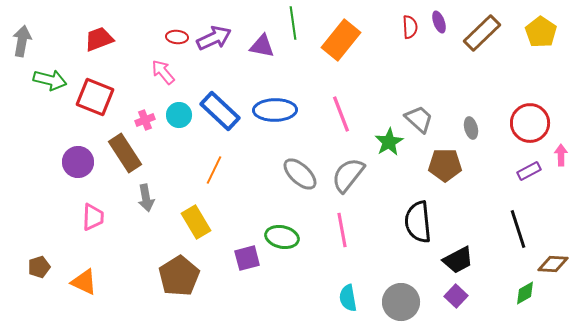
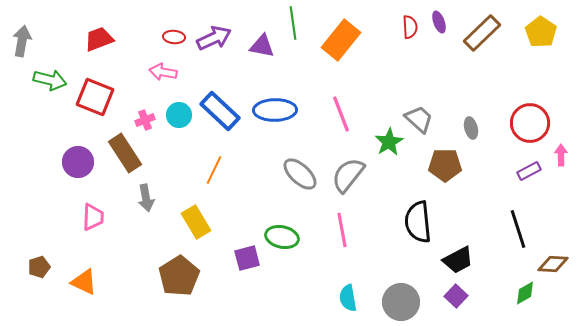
red ellipse at (177, 37): moved 3 px left
pink arrow at (163, 72): rotated 40 degrees counterclockwise
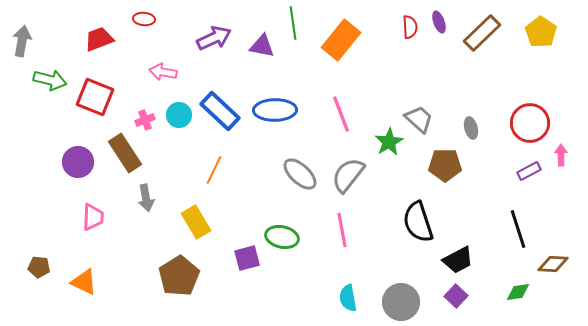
red ellipse at (174, 37): moved 30 px left, 18 px up
black semicircle at (418, 222): rotated 12 degrees counterclockwise
brown pentagon at (39, 267): rotated 25 degrees clockwise
green diamond at (525, 293): moved 7 px left, 1 px up; rotated 20 degrees clockwise
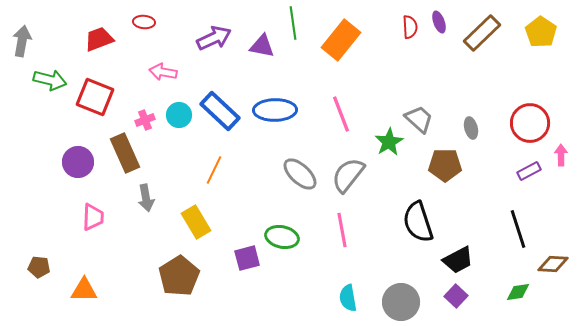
red ellipse at (144, 19): moved 3 px down
brown rectangle at (125, 153): rotated 9 degrees clockwise
orange triangle at (84, 282): moved 8 px down; rotated 24 degrees counterclockwise
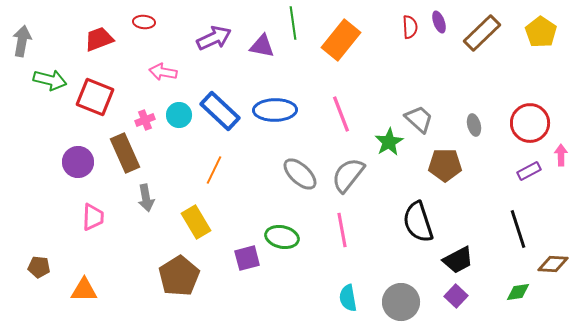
gray ellipse at (471, 128): moved 3 px right, 3 px up
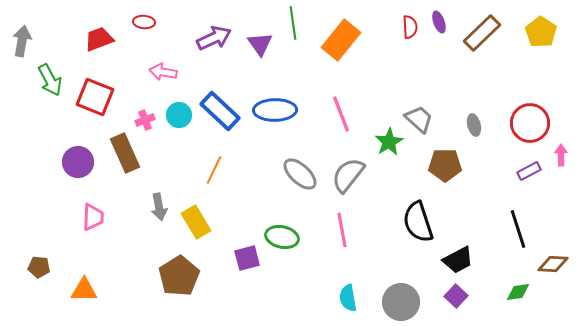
purple triangle at (262, 46): moved 2 px left, 2 px up; rotated 44 degrees clockwise
green arrow at (50, 80): rotated 48 degrees clockwise
gray arrow at (146, 198): moved 13 px right, 9 px down
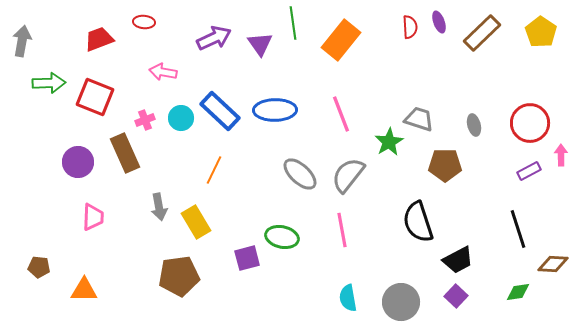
green arrow at (50, 80): moved 1 px left, 3 px down; rotated 64 degrees counterclockwise
cyan circle at (179, 115): moved 2 px right, 3 px down
gray trapezoid at (419, 119): rotated 24 degrees counterclockwise
brown pentagon at (179, 276): rotated 24 degrees clockwise
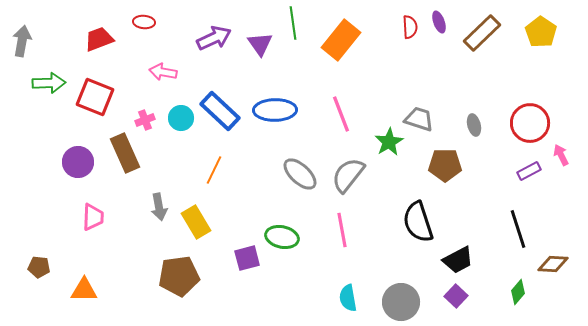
pink arrow at (561, 155): rotated 25 degrees counterclockwise
green diamond at (518, 292): rotated 40 degrees counterclockwise
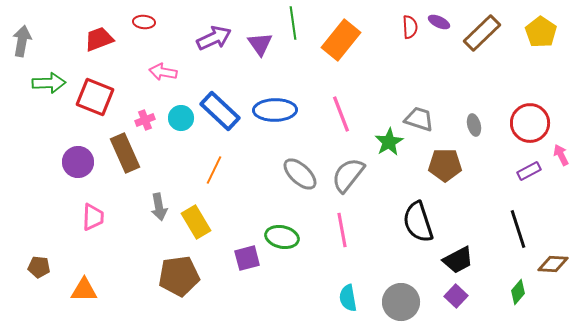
purple ellipse at (439, 22): rotated 45 degrees counterclockwise
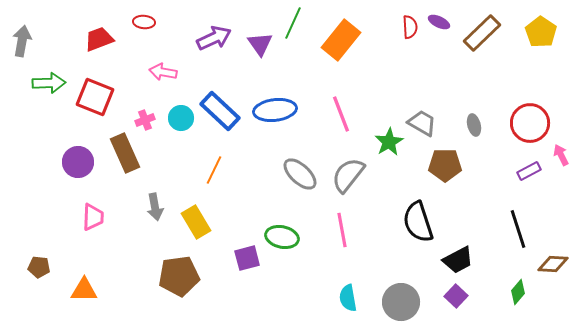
green line at (293, 23): rotated 32 degrees clockwise
blue ellipse at (275, 110): rotated 6 degrees counterclockwise
gray trapezoid at (419, 119): moved 3 px right, 4 px down; rotated 12 degrees clockwise
gray arrow at (159, 207): moved 4 px left
